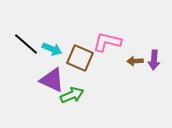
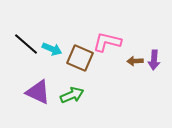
purple triangle: moved 14 px left, 12 px down
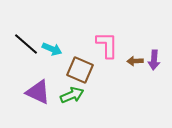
pink L-shape: moved 3 px down; rotated 76 degrees clockwise
brown square: moved 12 px down
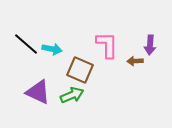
cyan arrow: rotated 12 degrees counterclockwise
purple arrow: moved 4 px left, 15 px up
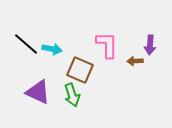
green arrow: rotated 95 degrees clockwise
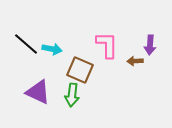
green arrow: rotated 25 degrees clockwise
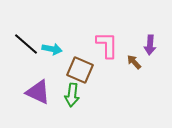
brown arrow: moved 1 px left, 1 px down; rotated 49 degrees clockwise
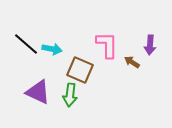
brown arrow: moved 2 px left; rotated 14 degrees counterclockwise
green arrow: moved 2 px left
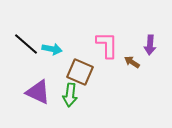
brown square: moved 2 px down
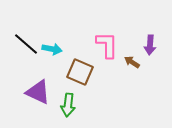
green arrow: moved 2 px left, 10 px down
